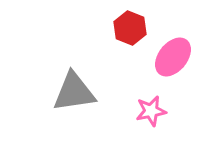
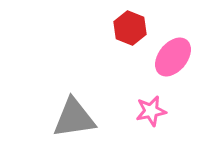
gray triangle: moved 26 px down
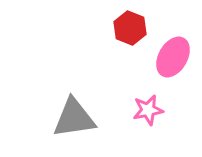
pink ellipse: rotated 9 degrees counterclockwise
pink star: moved 3 px left, 1 px up
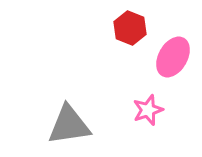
pink star: rotated 8 degrees counterclockwise
gray triangle: moved 5 px left, 7 px down
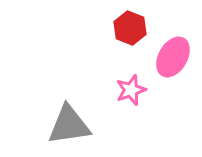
pink star: moved 17 px left, 20 px up
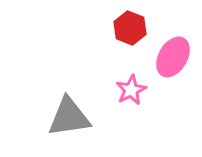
pink star: rotated 8 degrees counterclockwise
gray triangle: moved 8 px up
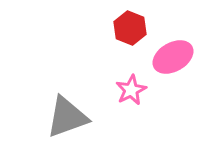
pink ellipse: rotated 30 degrees clockwise
gray triangle: moved 2 px left; rotated 12 degrees counterclockwise
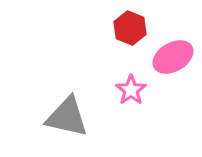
pink star: rotated 8 degrees counterclockwise
gray triangle: rotated 33 degrees clockwise
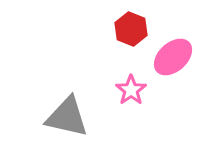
red hexagon: moved 1 px right, 1 px down
pink ellipse: rotated 12 degrees counterclockwise
